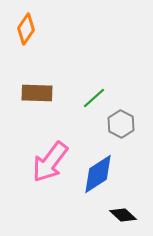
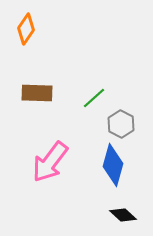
blue diamond: moved 15 px right, 9 px up; rotated 42 degrees counterclockwise
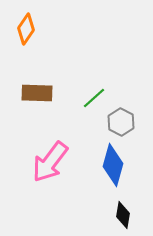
gray hexagon: moved 2 px up
black diamond: rotated 56 degrees clockwise
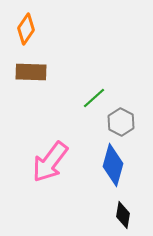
brown rectangle: moved 6 px left, 21 px up
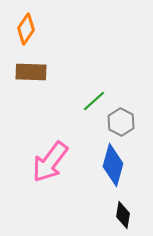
green line: moved 3 px down
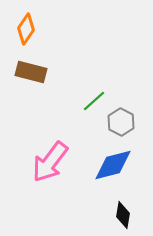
brown rectangle: rotated 12 degrees clockwise
blue diamond: rotated 60 degrees clockwise
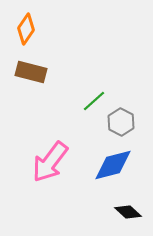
black diamond: moved 5 px right, 3 px up; rotated 56 degrees counterclockwise
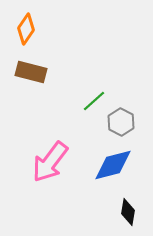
black diamond: rotated 56 degrees clockwise
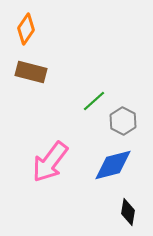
gray hexagon: moved 2 px right, 1 px up
